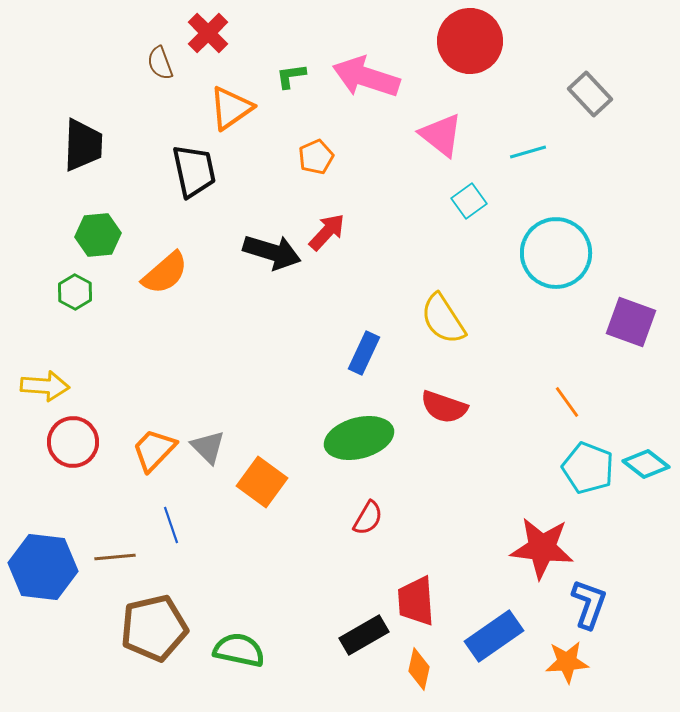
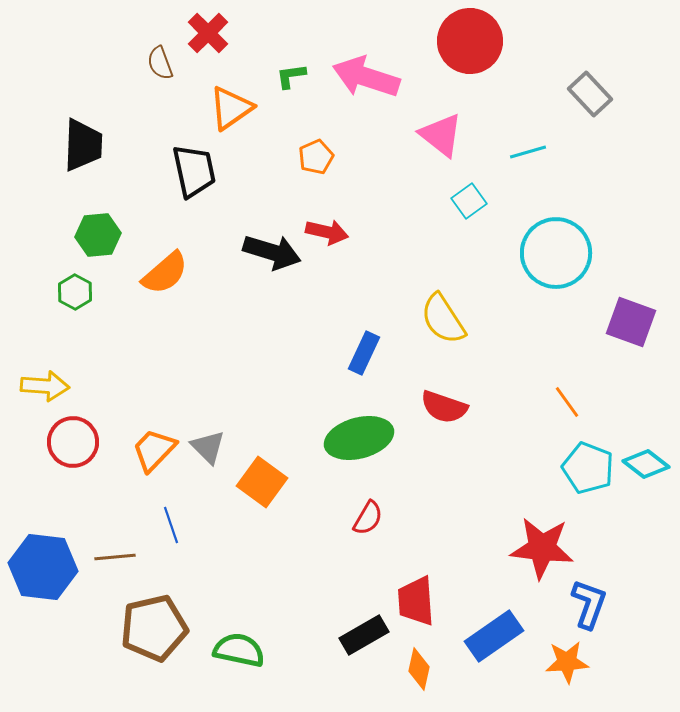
red arrow at (327, 232): rotated 60 degrees clockwise
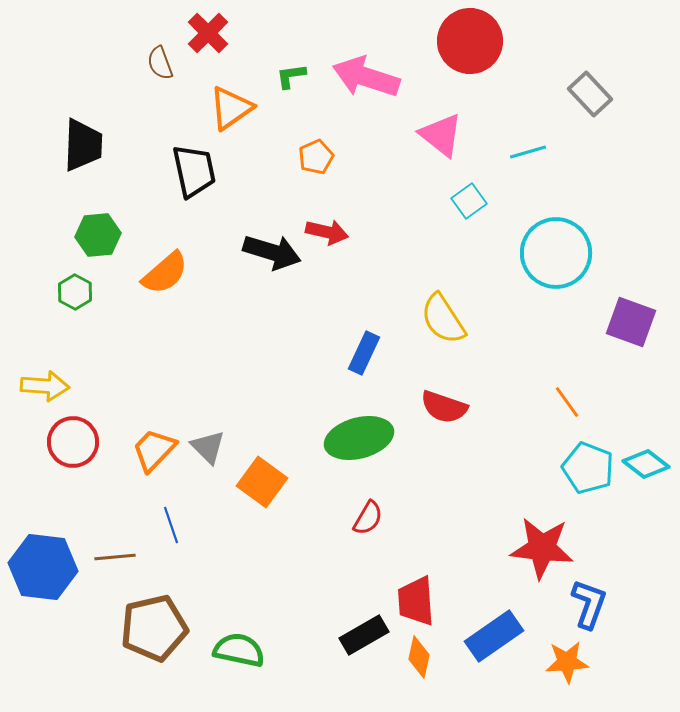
orange diamond at (419, 669): moved 12 px up
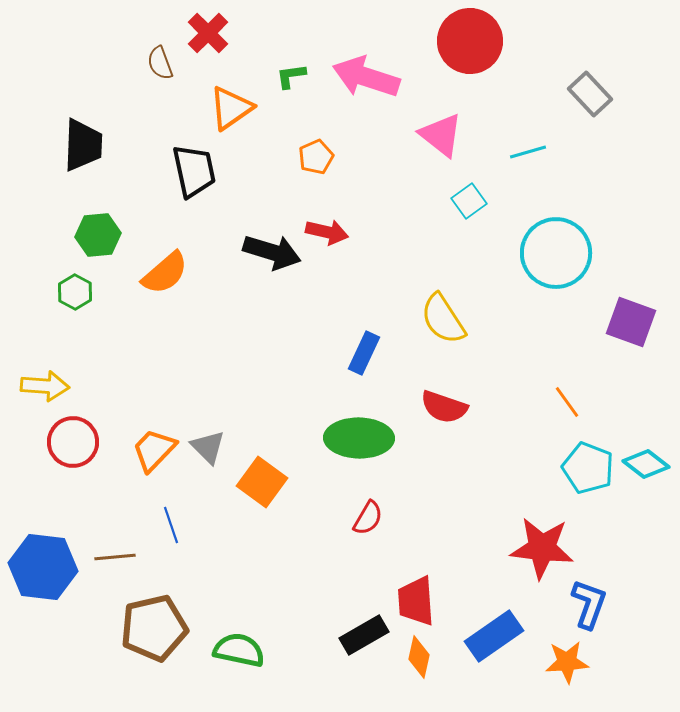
green ellipse at (359, 438): rotated 16 degrees clockwise
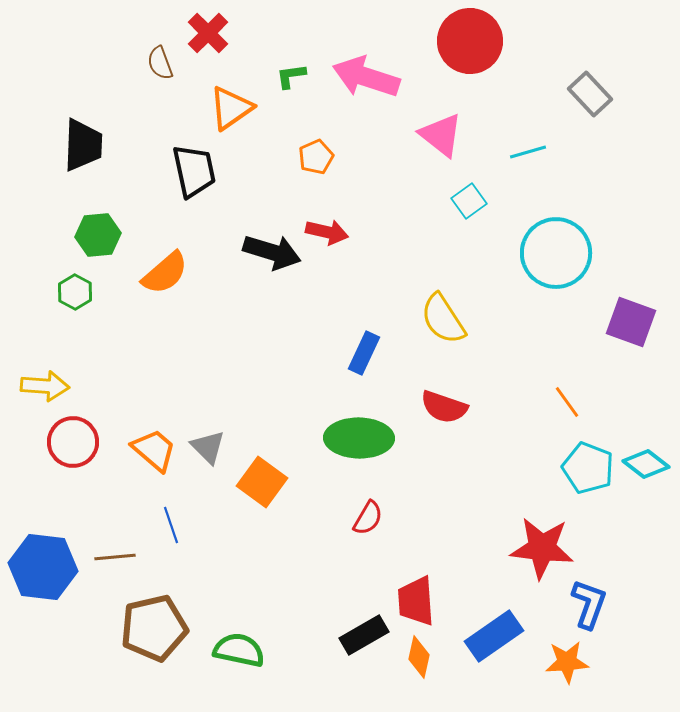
orange trapezoid at (154, 450): rotated 87 degrees clockwise
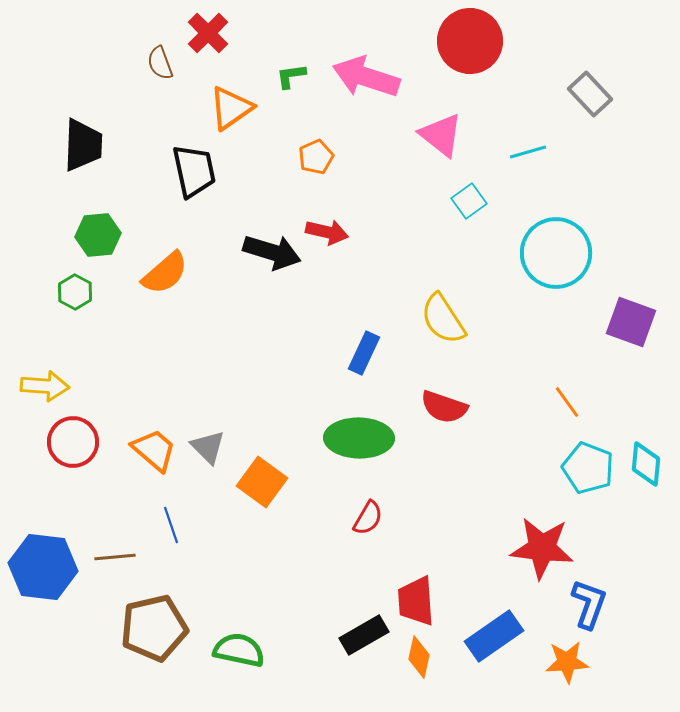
cyan diamond at (646, 464): rotated 57 degrees clockwise
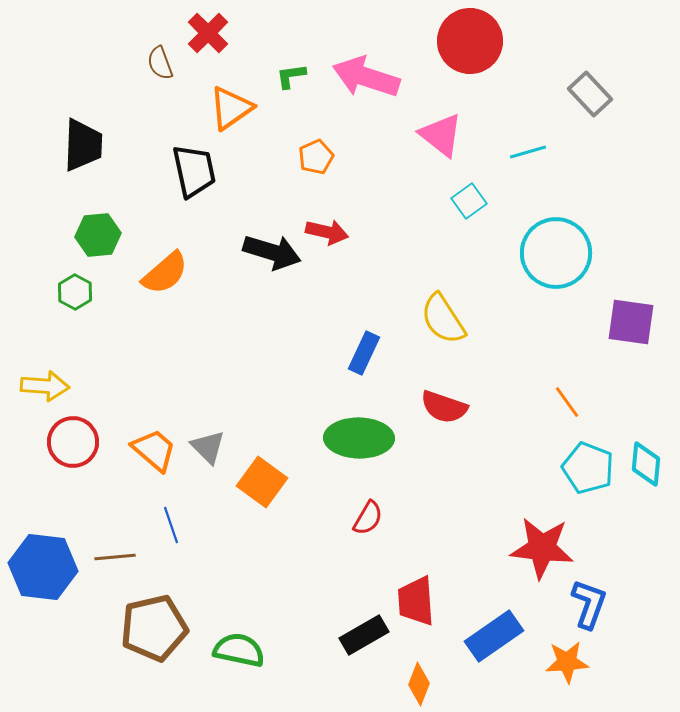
purple square at (631, 322): rotated 12 degrees counterclockwise
orange diamond at (419, 657): moved 27 px down; rotated 9 degrees clockwise
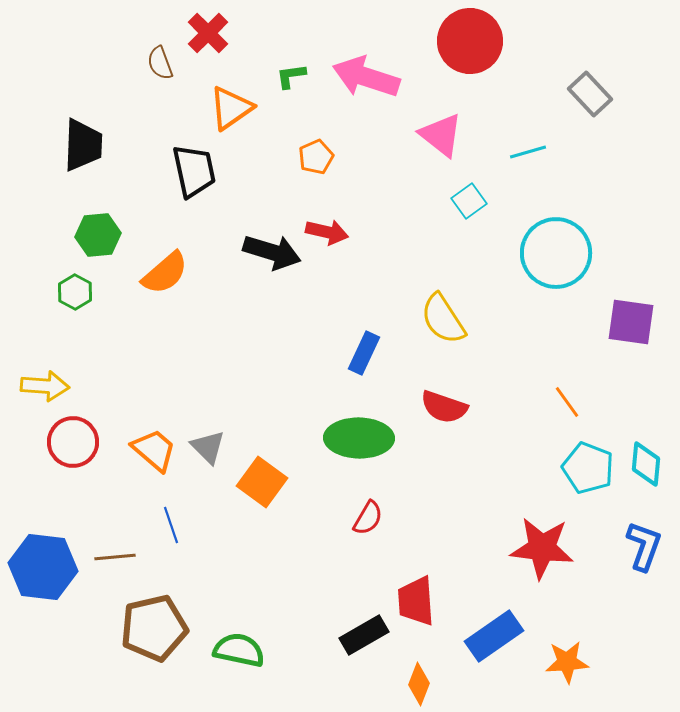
blue L-shape at (589, 604): moved 55 px right, 58 px up
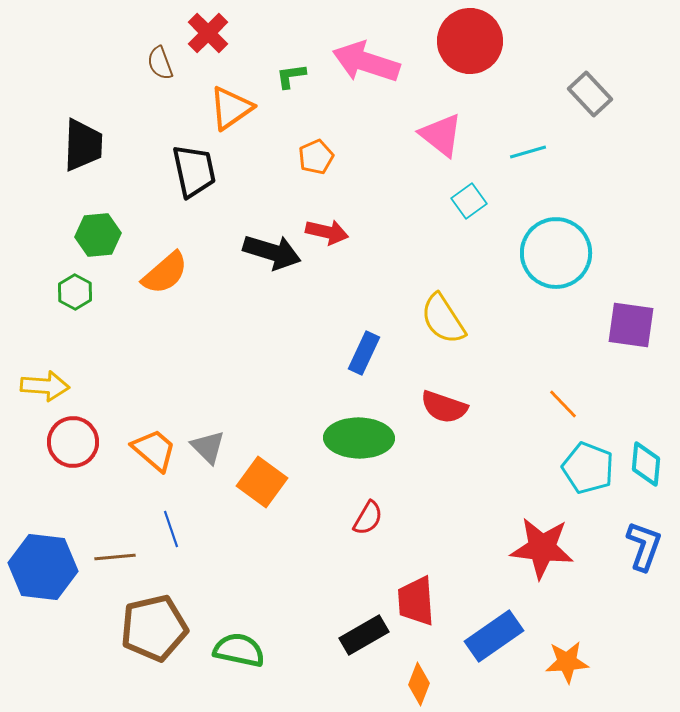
pink arrow at (366, 77): moved 15 px up
purple square at (631, 322): moved 3 px down
orange line at (567, 402): moved 4 px left, 2 px down; rotated 8 degrees counterclockwise
blue line at (171, 525): moved 4 px down
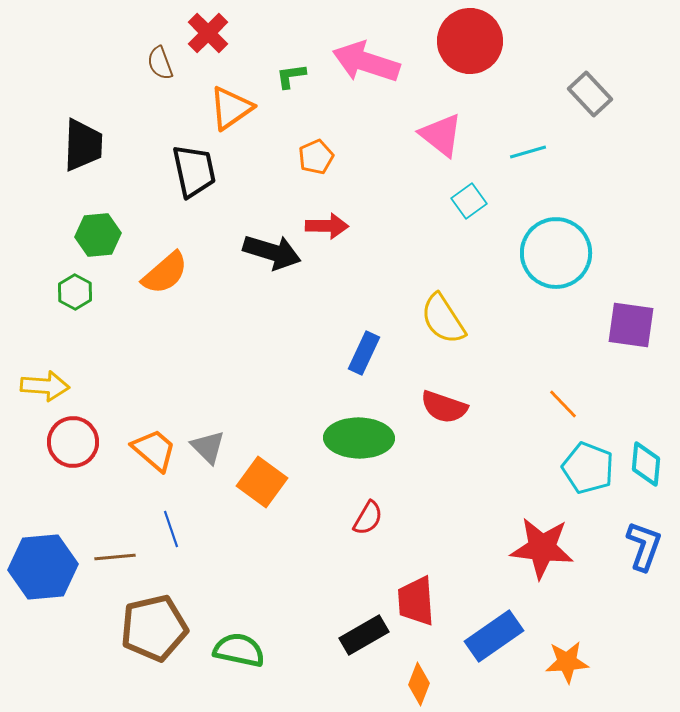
red arrow at (327, 232): moved 6 px up; rotated 12 degrees counterclockwise
blue hexagon at (43, 567): rotated 12 degrees counterclockwise
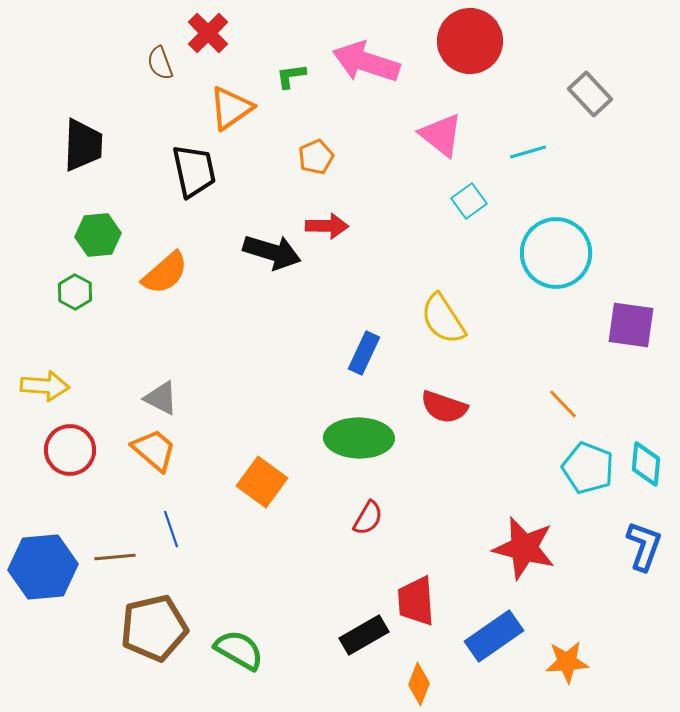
red circle at (73, 442): moved 3 px left, 8 px down
gray triangle at (208, 447): moved 47 px left, 49 px up; rotated 18 degrees counterclockwise
red star at (542, 548): moved 18 px left; rotated 8 degrees clockwise
green semicircle at (239, 650): rotated 18 degrees clockwise
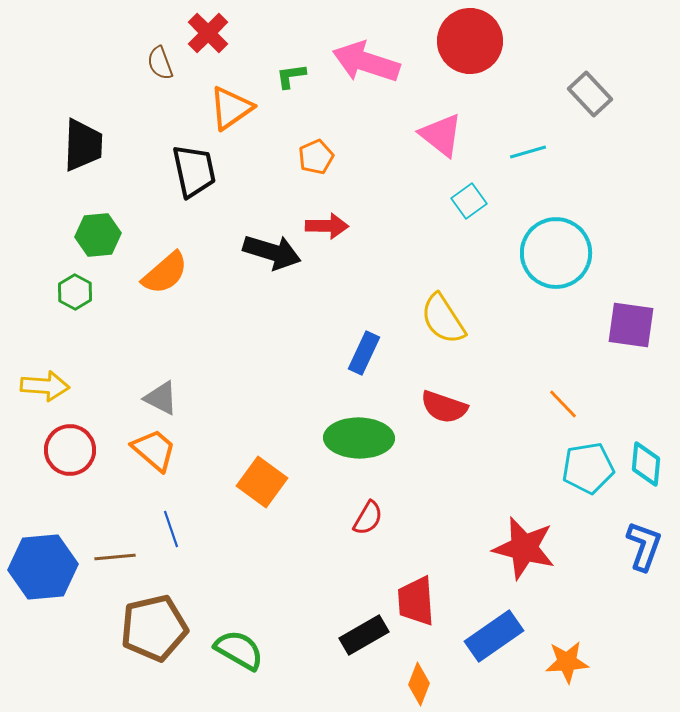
cyan pentagon at (588, 468): rotated 30 degrees counterclockwise
